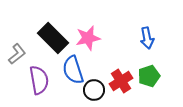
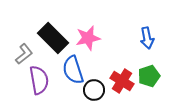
gray L-shape: moved 7 px right
red cross: moved 1 px right; rotated 25 degrees counterclockwise
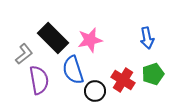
pink star: moved 2 px right, 2 px down
green pentagon: moved 4 px right, 2 px up
red cross: moved 1 px right, 1 px up
black circle: moved 1 px right, 1 px down
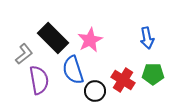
pink star: rotated 15 degrees counterclockwise
green pentagon: rotated 20 degrees clockwise
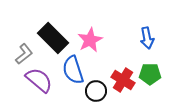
green pentagon: moved 3 px left
purple semicircle: rotated 40 degrees counterclockwise
black circle: moved 1 px right
